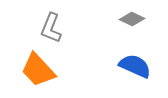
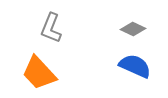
gray diamond: moved 1 px right, 10 px down
orange trapezoid: moved 1 px right, 3 px down
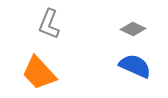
gray L-shape: moved 2 px left, 4 px up
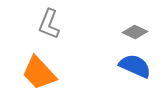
gray diamond: moved 2 px right, 3 px down
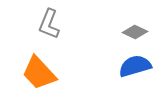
blue semicircle: rotated 40 degrees counterclockwise
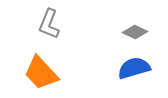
blue semicircle: moved 1 px left, 2 px down
orange trapezoid: moved 2 px right
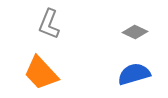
blue semicircle: moved 6 px down
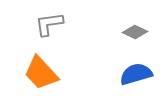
gray L-shape: rotated 60 degrees clockwise
blue semicircle: moved 2 px right
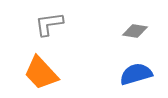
gray diamond: moved 1 px up; rotated 15 degrees counterclockwise
